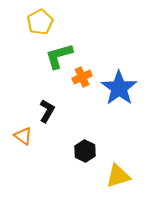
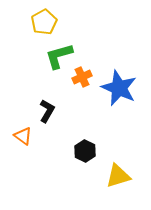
yellow pentagon: moved 4 px right
blue star: rotated 12 degrees counterclockwise
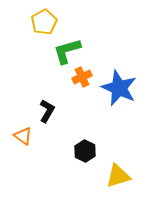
green L-shape: moved 8 px right, 5 px up
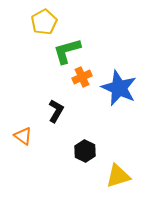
black L-shape: moved 9 px right
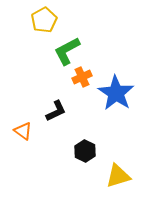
yellow pentagon: moved 2 px up
green L-shape: rotated 12 degrees counterclockwise
blue star: moved 3 px left, 5 px down; rotated 9 degrees clockwise
black L-shape: rotated 35 degrees clockwise
orange triangle: moved 5 px up
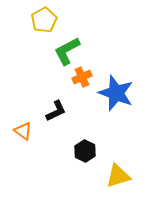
blue star: rotated 12 degrees counterclockwise
